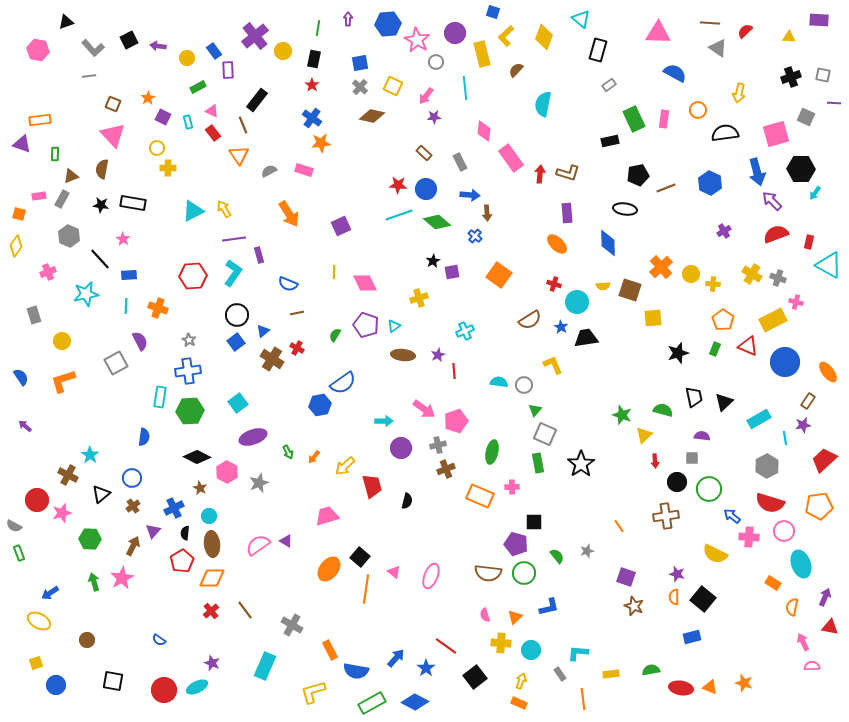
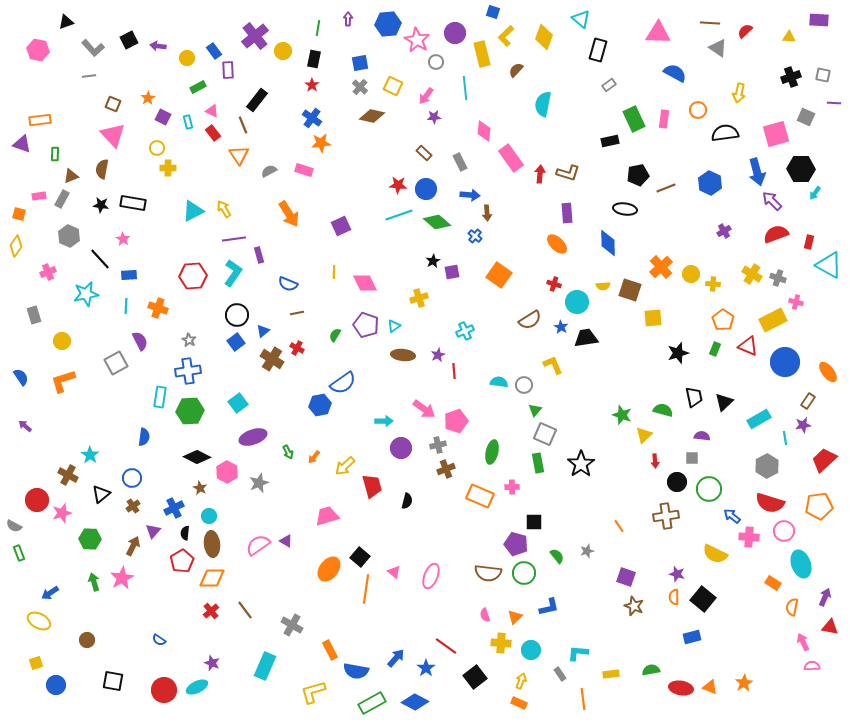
orange star at (744, 683): rotated 24 degrees clockwise
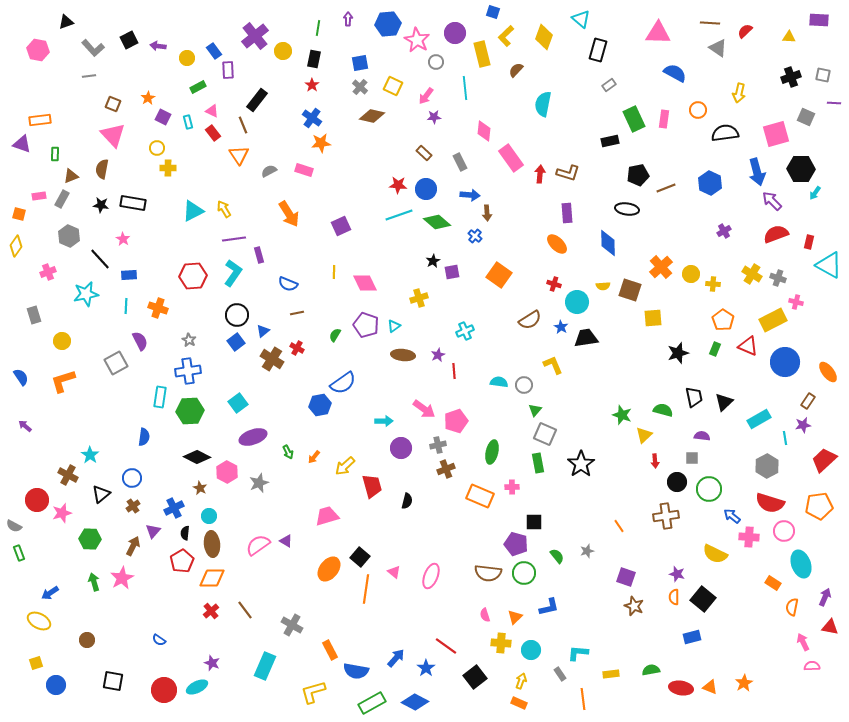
black ellipse at (625, 209): moved 2 px right
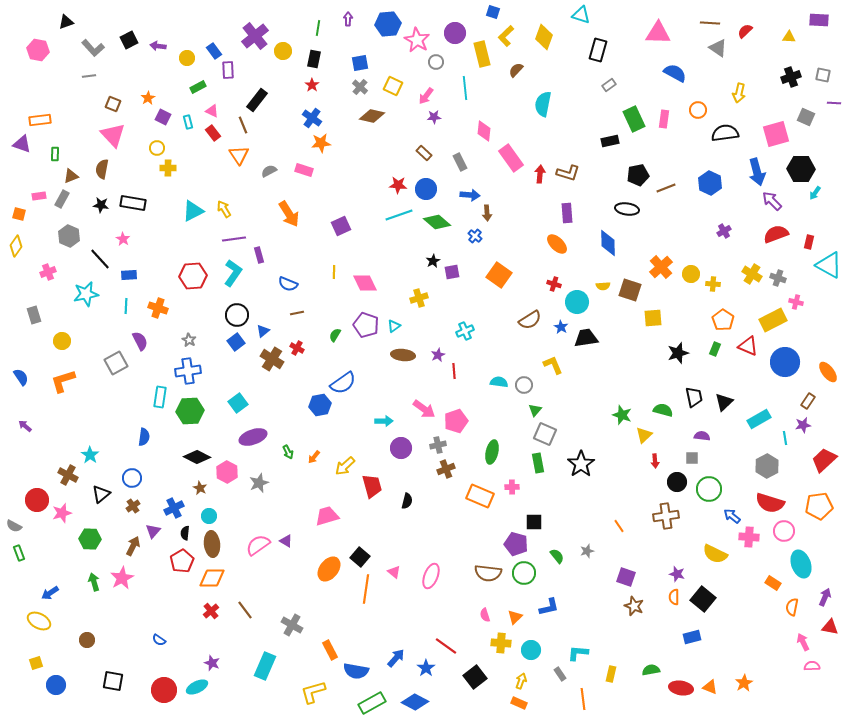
cyan triangle at (581, 19): moved 4 px up; rotated 24 degrees counterclockwise
yellow rectangle at (611, 674): rotated 70 degrees counterclockwise
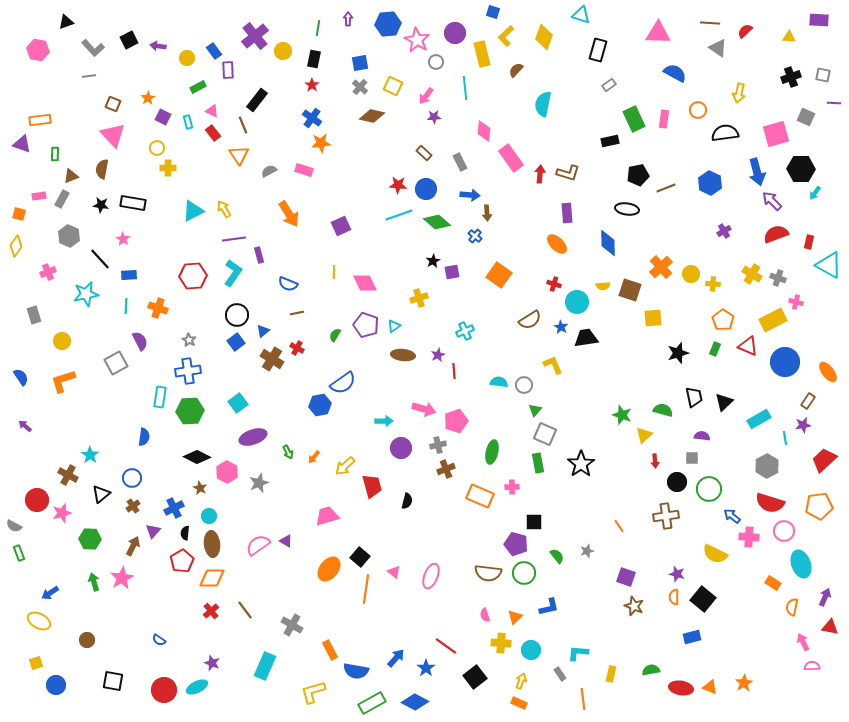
pink arrow at (424, 409): rotated 20 degrees counterclockwise
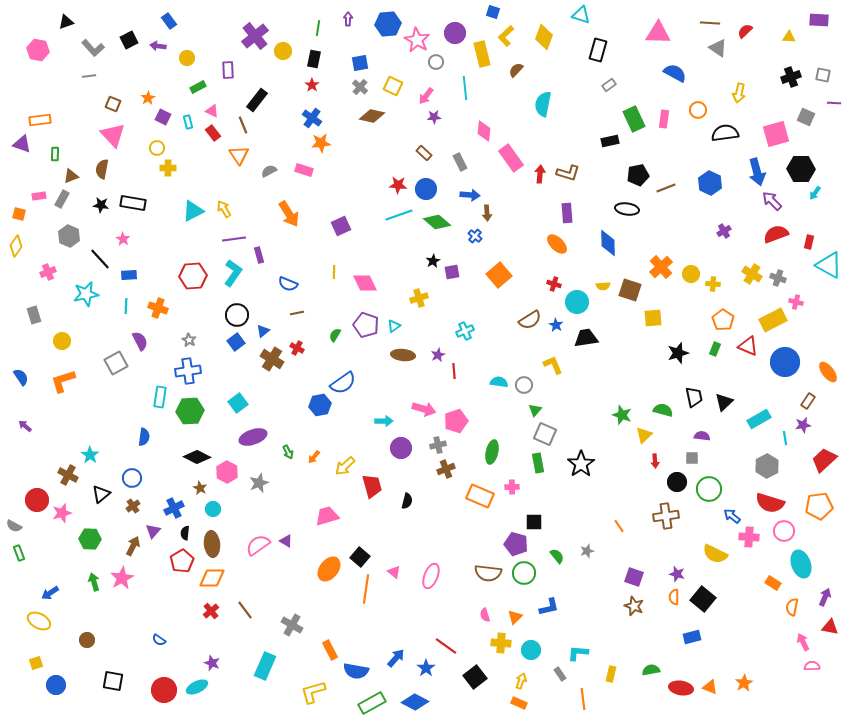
blue rectangle at (214, 51): moved 45 px left, 30 px up
orange square at (499, 275): rotated 15 degrees clockwise
blue star at (561, 327): moved 5 px left, 2 px up
cyan circle at (209, 516): moved 4 px right, 7 px up
purple square at (626, 577): moved 8 px right
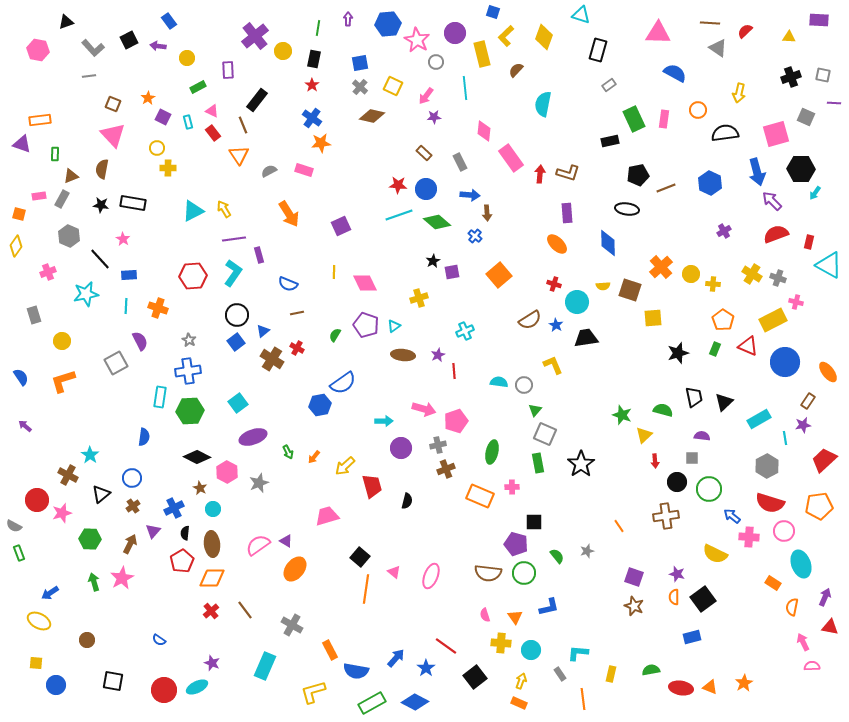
brown arrow at (133, 546): moved 3 px left, 2 px up
orange ellipse at (329, 569): moved 34 px left
black square at (703, 599): rotated 15 degrees clockwise
orange triangle at (515, 617): rotated 21 degrees counterclockwise
yellow square at (36, 663): rotated 24 degrees clockwise
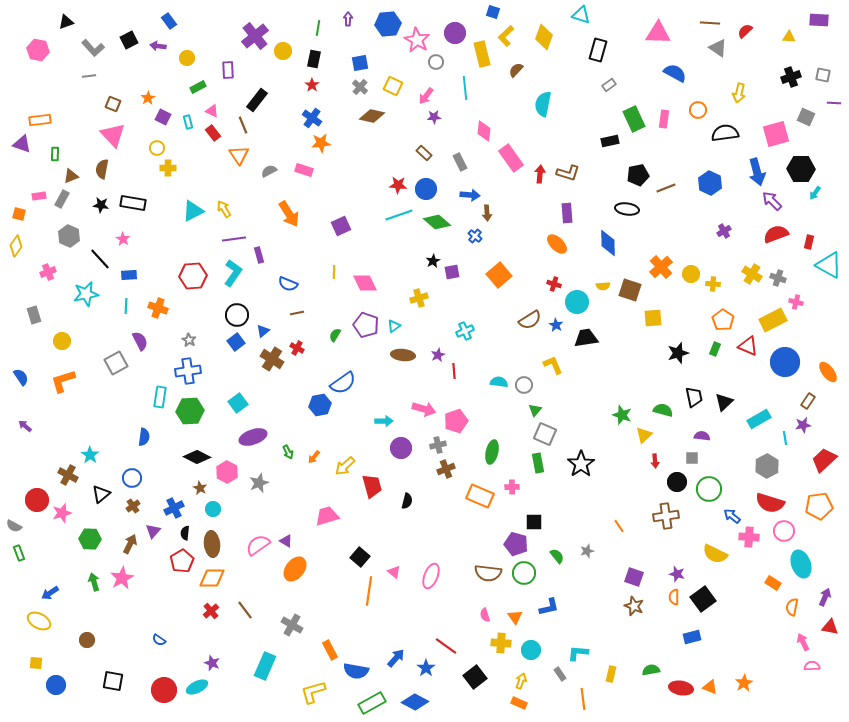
orange line at (366, 589): moved 3 px right, 2 px down
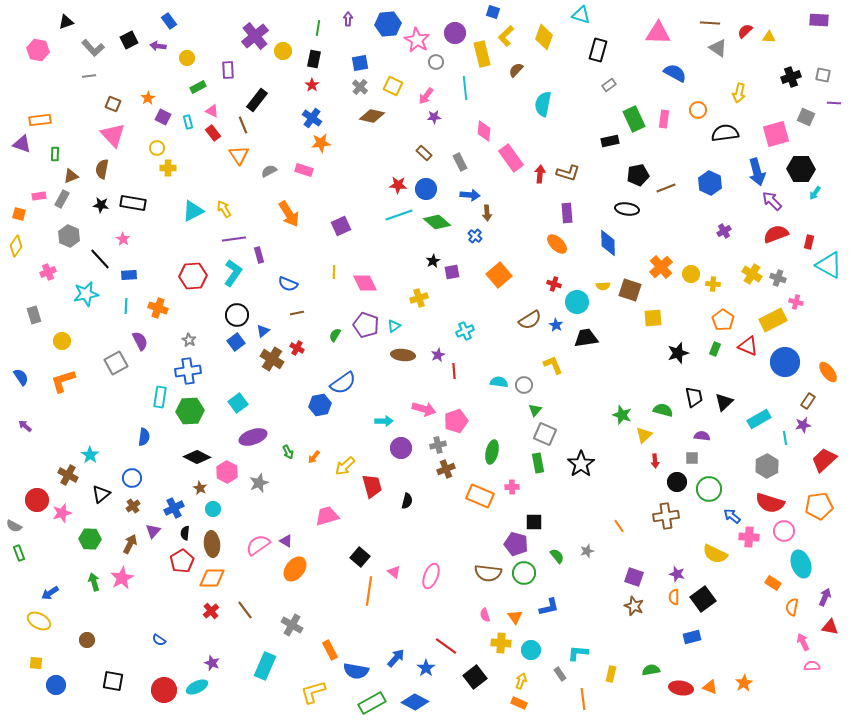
yellow triangle at (789, 37): moved 20 px left
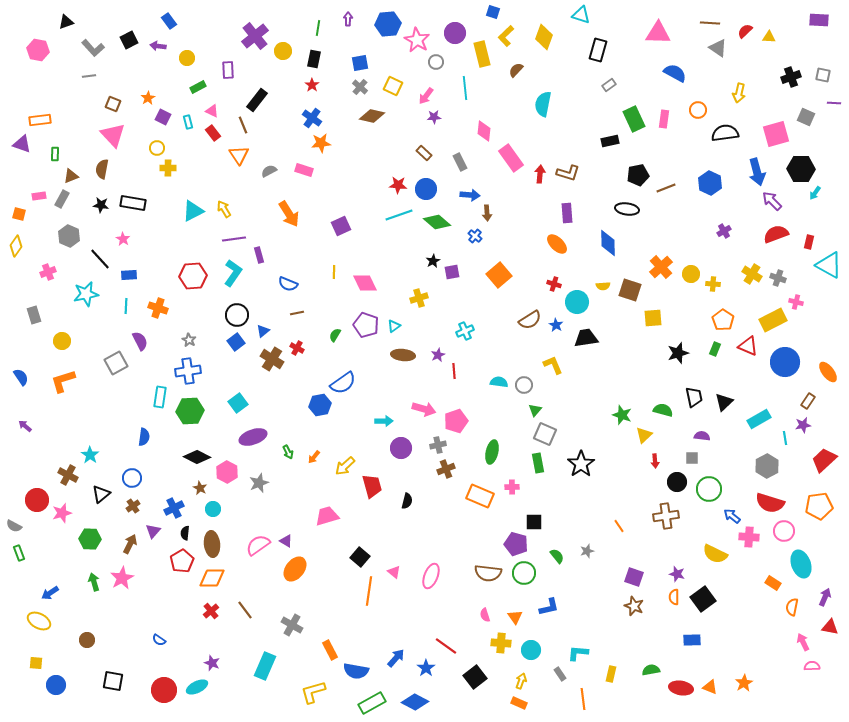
blue rectangle at (692, 637): moved 3 px down; rotated 12 degrees clockwise
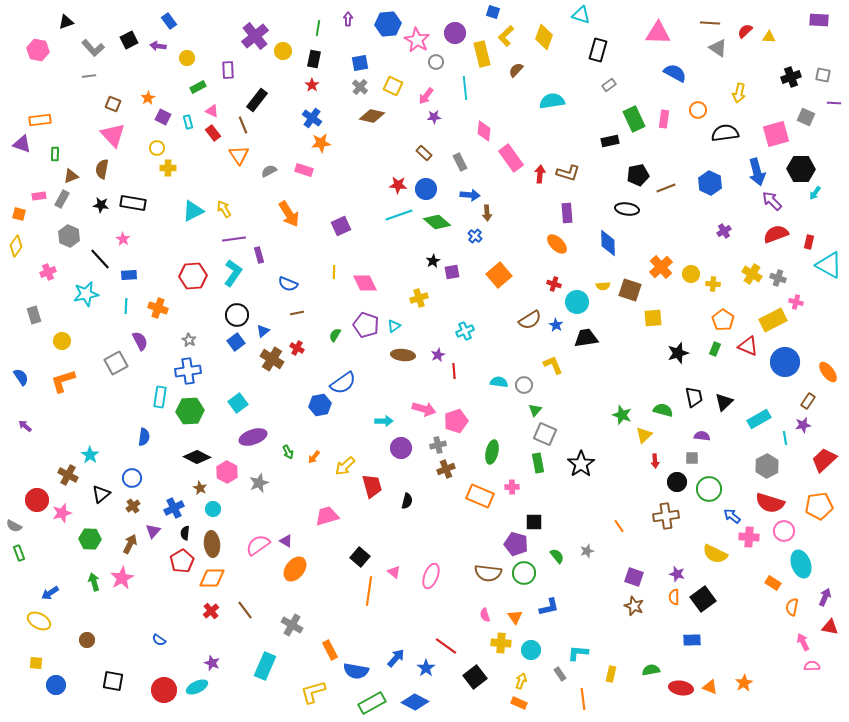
cyan semicircle at (543, 104): moved 9 px right, 3 px up; rotated 70 degrees clockwise
